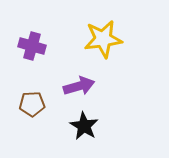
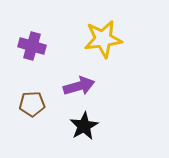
black star: rotated 12 degrees clockwise
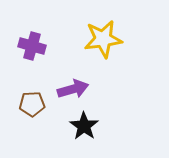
purple arrow: moved 6 px left, 3 px down
black star: rotated 8 degrees counterclockwise
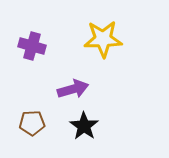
yellow star: rotated 6 degrees clockwise
brown pentagon: moved 19 px down
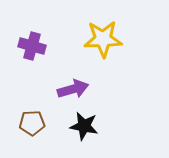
black star: rotated 24 degrees counterclockwise
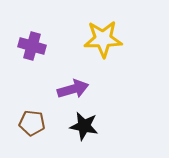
brown pentagon: rotated 10 degrees clockwise
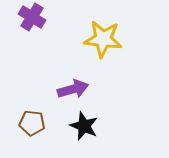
yellow star: rotated 9 degrees clockwise
purple cross: moved 29 px up; rotated 16 degrees clockwise
black star: rotated 12 degrees clockwise
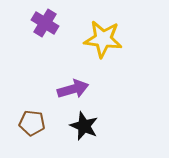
purple cross: moved 13 px right, 6 px down
